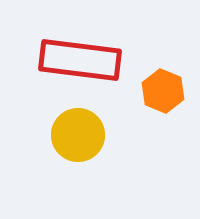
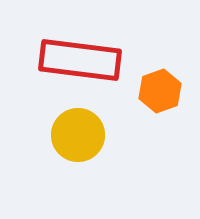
orange hexagon: moved 3 px left; rotated 18 degrees clockwise
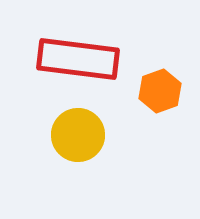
red rectangle: moved 2 px left, 1 px up
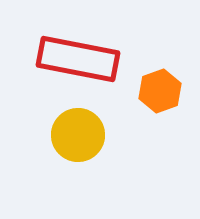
red rectangle: rotated 4 degrees clockwise
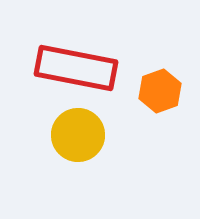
red rectangle: moved 2 px left, 9 px down
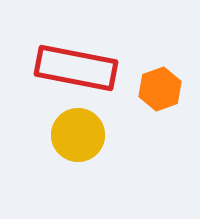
orange hexagon: moved 2 px up
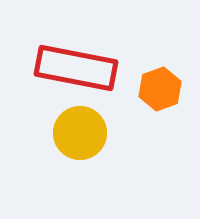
yellow circle: moved 2 px right, 2 px up
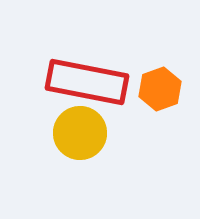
red rectangle: moved 11 px right, 14 px down
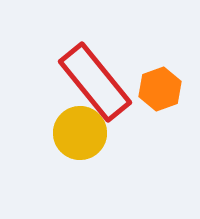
red rectangle: moved 8 px right; rotated 40 degrees clockwise
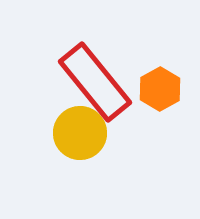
orange hexagon: rotated 9 degrees counterclockwise
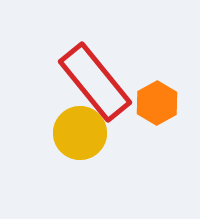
orange hexagon: moved 3 px left, 14 px down
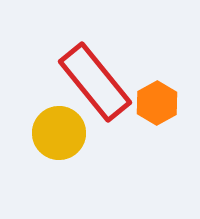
yellow circle: moved 21 px left
